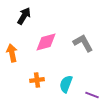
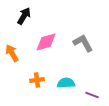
orange arrow: rotated 18 degrees counterclockwise
cyan semicircle: moved 1 px up; rotated 66 degrees clockwise
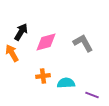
black arrow: moved 3 px left, 16 px down
orange cross: moved 6 px right, 4 px up
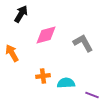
black arrow: moved 18 px up
pink diamond: moved 7 px up
